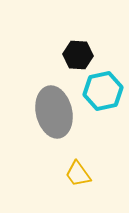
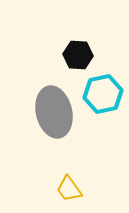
cyan hexagon: moved 3 px down
yellow trapezoid: moved 9 px left, 15 px down
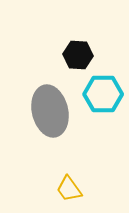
cyan hexagon: rotated 12 degrees clockwise
gray ellipse: moved 4 px left, 1 px up
